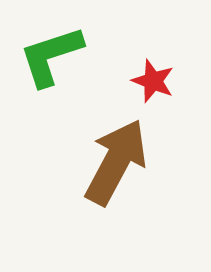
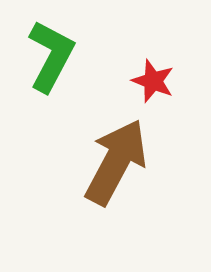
green L-shape: rotated 136 degrees clockwise
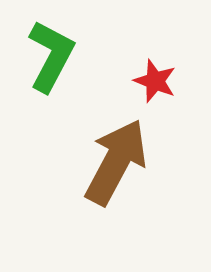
red star: moved 2 px right
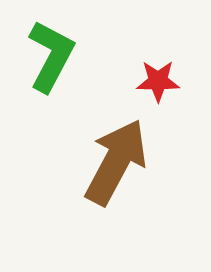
red star: moved 3 px right; rotated 21 degrees counterclockwise
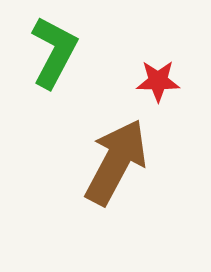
green L-shape: moved 3 px right, 4 px up
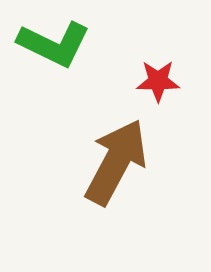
green L-shape: moved 8 px up; rotated 88 degrees clockwise
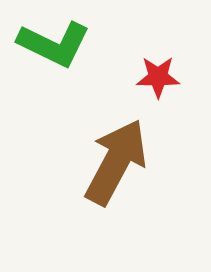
red star: moved 4 px up
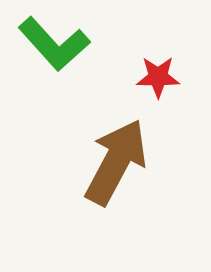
green L-shape: rotated 22 degrees clockwise
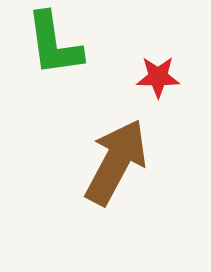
green L-shape: rotated 34 degrees clockwise
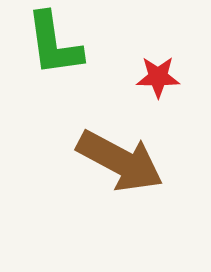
brown arrow: moved 4 px right, 1 px up; rotated 90 degrees clockwise
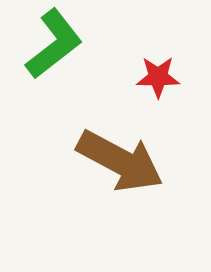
green L-shape: rotated 120 degrees counterclockwise
